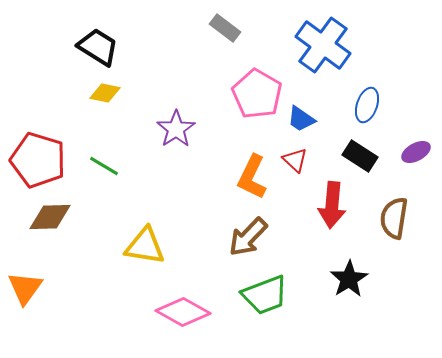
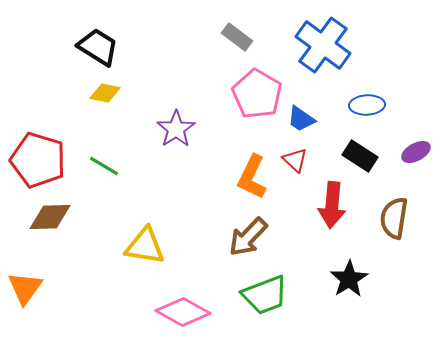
gray rectangle: moved 12 px right, 9 px down
blue ellipse: rotated 68 degrees clockwise
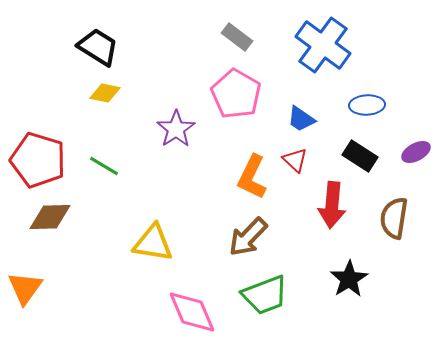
pink pentagon: moved 21 px left
yellow triangle: moved 8 px right, 3 px up
pink diamond: moved 9 px right; rotated 38 degrees clockwise
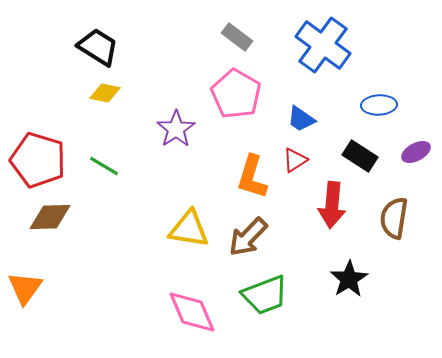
blue ellipse: moved 12 px right
red triangle: rotated 44 degrees clockwise
orange L-shape: rotated 9 degrees counterclockwise
yellow triangle: moved 36 px right, 14 px up
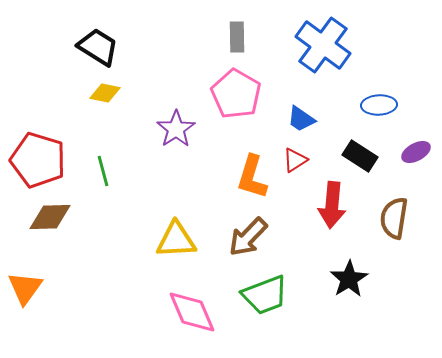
gray rectangle: rotated 52 degrees clockwise
green line: moved 1 px left, 5 px down; rotated 44 degrees clockwise
yellow triangle: moved 13 px left, 11 px down; rotated 12 degrees counterclockwise
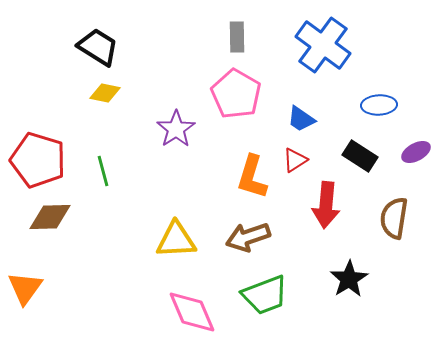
red arrow: moved 6 px left
brown arrow: rotated 27 degrees clockwise
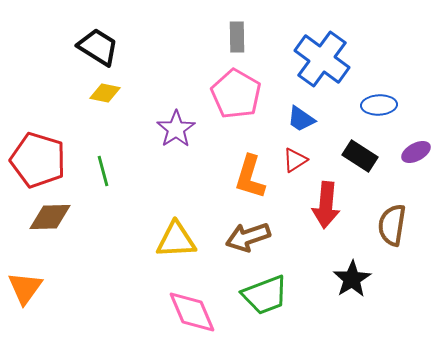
blue cross: moved 1 px left, 14 px down
orange L-shape: moved 2 px left
brown semicircle: moved 2 px left, 7 px down
black star: moved 3 px right
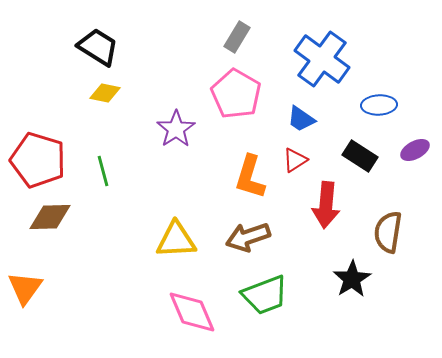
gray rectangle: rotated 32 degrees clockwise
purple ellipse: moved 1 px left, 2 px up
brown semicircle: moved 4 px left, 7 px down
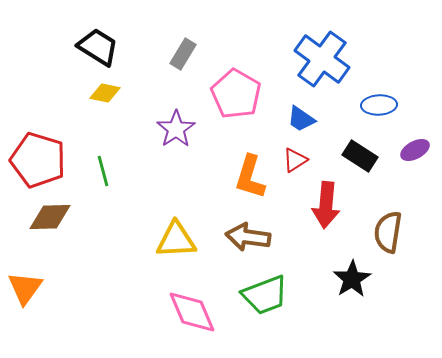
gray rectangle: moved 54 px left, 17 px down
brown arrow: rotated 27 degrees clockwise
